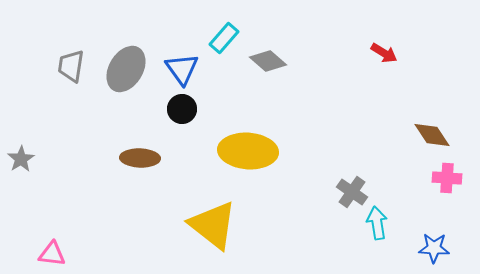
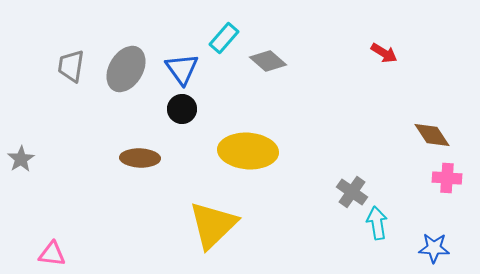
yellow triangle: rotated 38 degrees clockwise
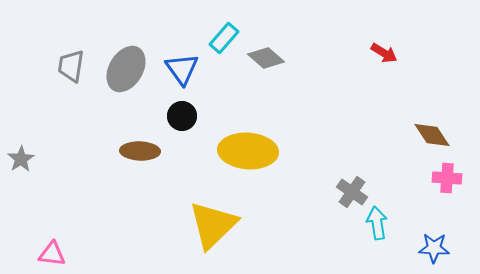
gray diamond: moved 2 px left, 3 px up
black circle: moved 7 px down
brown ellipse: moved 7 px up
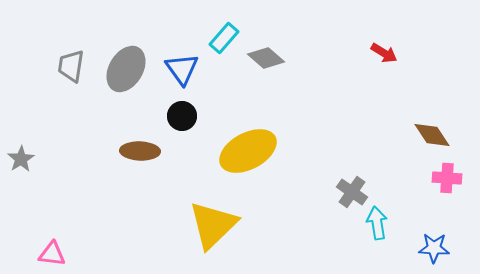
yellow ellipse: rotated 32 degrees counterclockwise
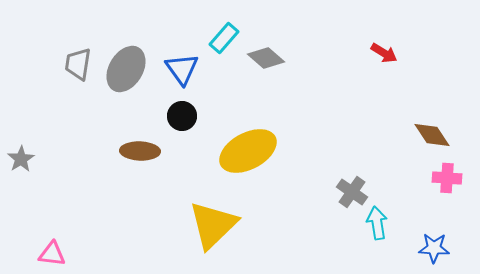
gray trapezoid: moved 7 px right, 2 px up
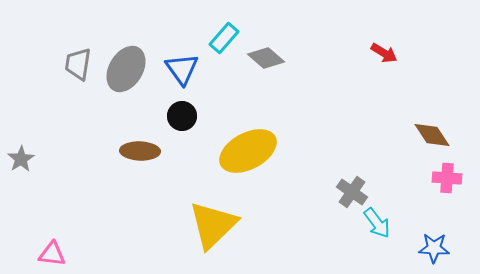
cyan arrow: rotated 152 degrees clockwise
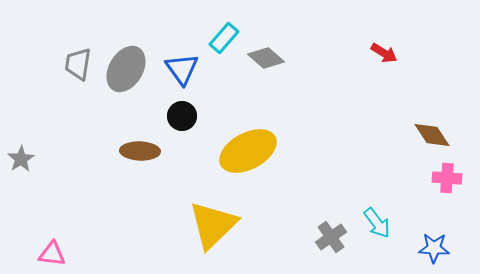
gray cross: moved 21 px left, 45 px down; rotated 20 degrees clockwise
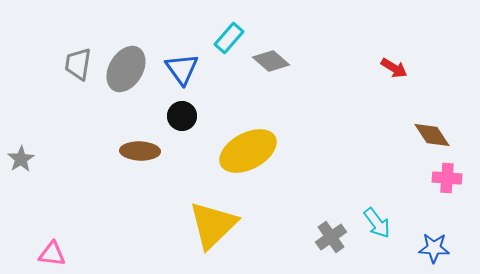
cyan rectangle: moved 5 px right
red arrow: moved 10 px right, 15 px down
gray diamond: moved 5 px right, 3 px down
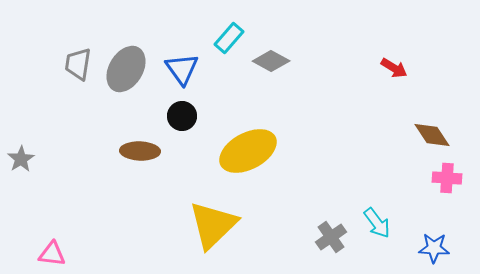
gray diamond: rotated 12 degrees counterclockwise
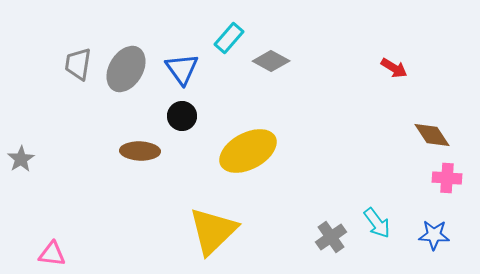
yellow triangle: moved 6 px down
blue star: moved 13 px up
